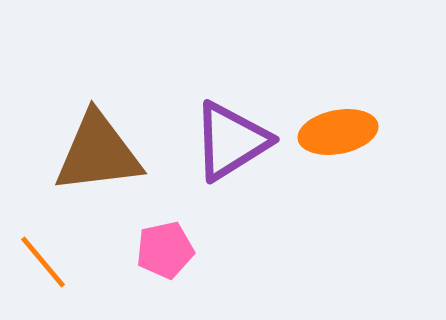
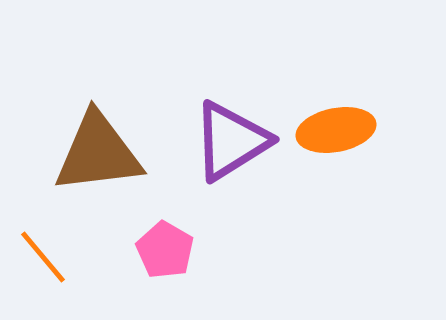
orange ellipse: moved 2 px left, 2 px up
pink pentagon: rotated 30 degrees counterclockwise
orange line: moved 5 px up
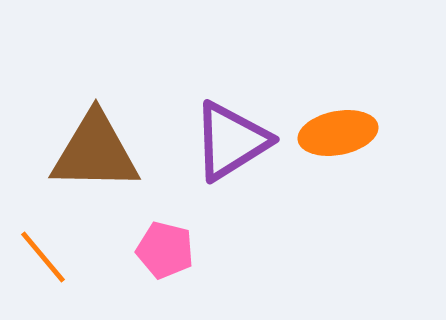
orange ellipse: moved 2 px right, 3 px down
brown triangle: moved 3 px left, 1 px up; rotated 8 degrees clockwise
pink pentagon: rotated 16 degrees counterclockwise
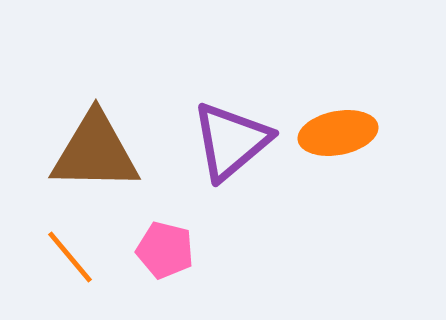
purple triangle: rotated 8 degrees counterclockwise
orange line: moved 27 px right
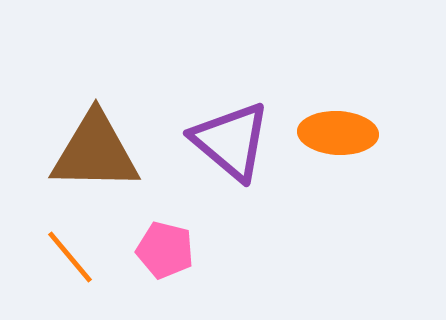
orange ellipse: rotated 14 degrees clockwise
purple triangle: rotated 40 degrees counterclockwise
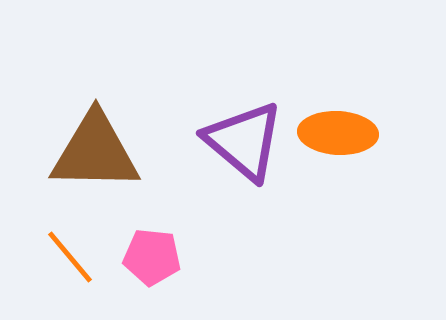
purple triangle: moved 13 px right
pink pentagon: moved 13 px left, 7 px down; rotated 8 degrees counterclockwise
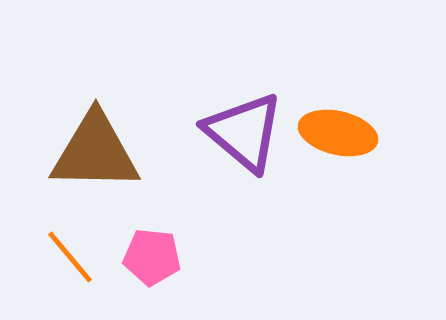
orange ellipse: rotated 10 degrees clockwise
purple triangle: moved 9 px up
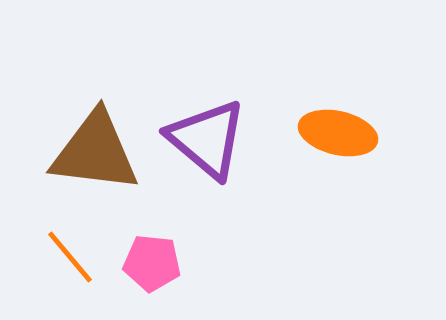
purple triangle: moved 37 px left, 7 px down
brown triangle: rotated 6 degrees clockwise
pink pentagon: moved 6 px down
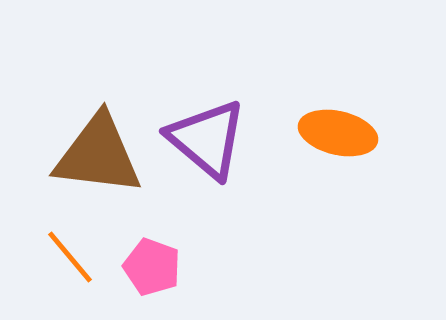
brown triangle: moved 3 px right, 3 px down
pink pentagon: moved 4 px down; rotated 14 degrees clockwise
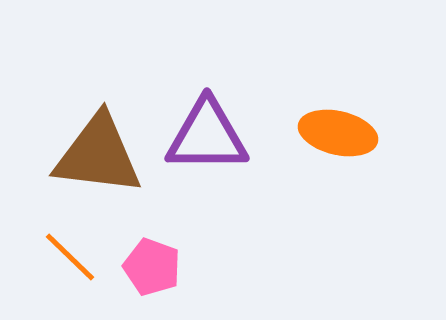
purple triangle: moved 3 px up; rotated 40 degrees counterclockwise
orange line: rotated 6 degrees counterclockwise
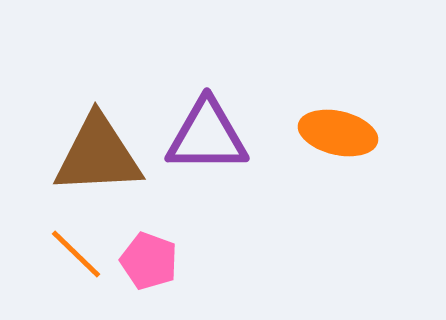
brown triangle: rotated 10 degrees counterclockwise
orange line: moved 6 px right, 3 px up
pink pentagon: moved 3 px left, 6 px up
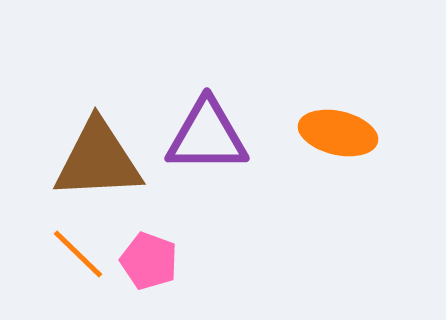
brown triangle: moved 5 px down
orange line: moved 2 px right
